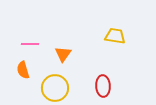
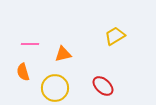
yellow trapezoid: rotated 40 degrees counterclockwise
orange triangle: rotated 42 degrees clockwise
orange semicircle: moved 2 px down
red ellipse: rotated 45 degrees counterclockwise
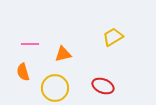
yellow trapezoid: moved 2 px left, 1 px down
red ellipse: rotated 20 degrees counterclockwise
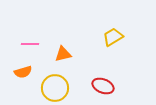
orange semicircle: rotated 90 degrees counterclockwise
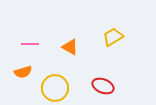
orange triangle: moved 7 px right, 7 px up; rotated 42 degrees clockwise
